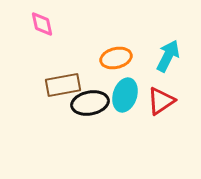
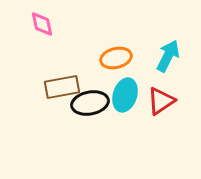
brown rectangle: moved 1 px left, 2 px down
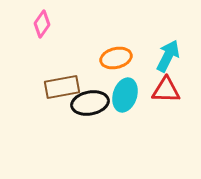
pink diamond: rotated 48 degrees clockwise
red triangle: moved 5 px right, 11 px up; rotated 36 degrees clockwise
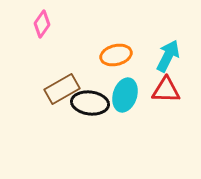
orange ellipse: moved 3 px up
brown rectangle: moved 2 px down; rotated 20 degrees counterclockwise
black ellipse: rotated 18 degrees clockwise
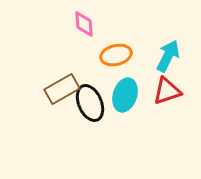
pink diamond: moved 42 px right; rotated 40 degrees counterclockwise
red triangle: moved 1 px right, 1 px down; rotated 20 degrees counterclockwise
black ellipse: rotated 60 degrees clockwise
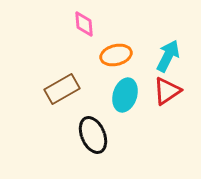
red triangle: rotated 16 degrees counterclockwise
black ellipse: moved 3 px right, 32 px down
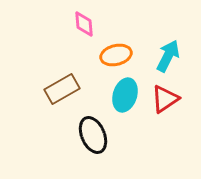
red triangle: moved 2 px left, 8 px down
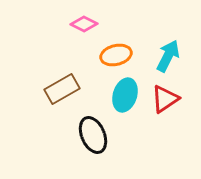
pink diamond: rotated 60 degrees counterclockwise
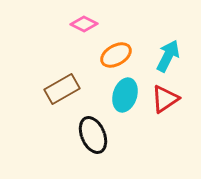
orange ellipse: rotated 16 degrees counterclockwise
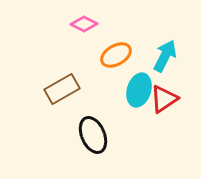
cyan arrow: moved 3 px left
cyan ellipse: moved 14 px right, 5 px up
red triangle: moved 1 px left
